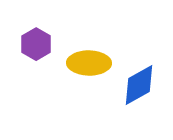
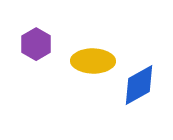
yellow ellipse: moved 4 px right, 2 px up
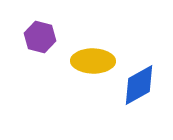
purple hexagon: moved 4 px right, 7 px up; rotated 16 degrees counterclockwise
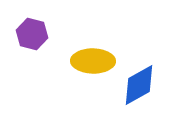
purple hexagon: moved 8 px left, 3 px up
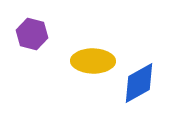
blue diamond: moved 2 px up
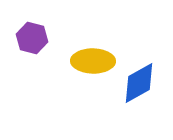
purple hexagon: moved 4 px down
